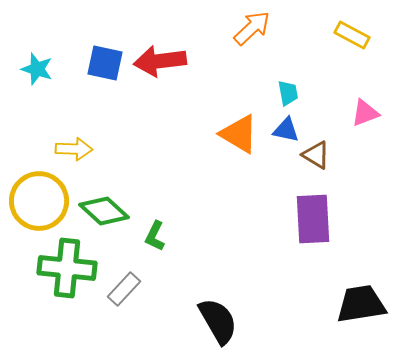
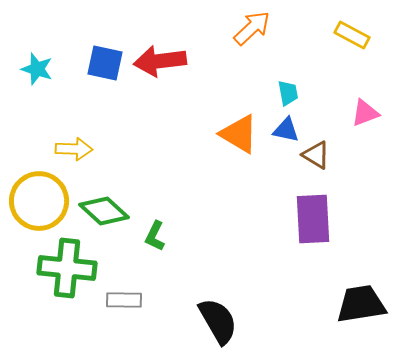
gray rectangle: moved 11 px down; rotated 48 degrees clockwise
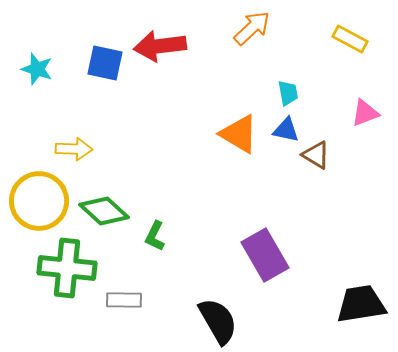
yellow rectangle: moved 2 px left, 4 px down
red arrow: moved 15 px up
purple rectangle: moved 48 px left, 36 px down; rotated 27 degrees counterclockwise
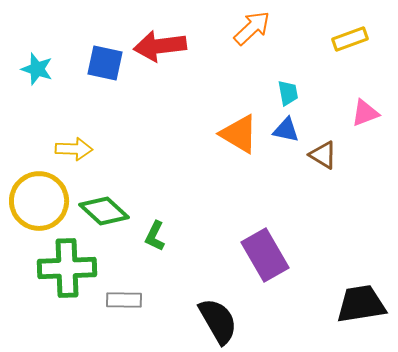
yellow rectangle: rotated 48 degrees counterclockwise
brown triangle: moved 7 px right
green cross: rotated 8 degrees counterclockwise
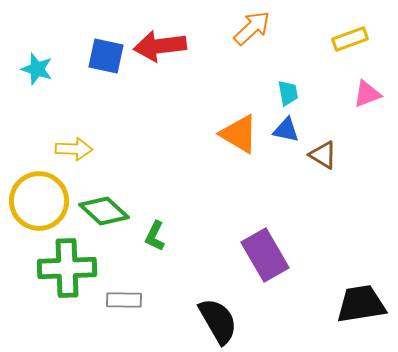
blue square: moved 1 px right, 7 px up
pink triangle: moved 2 px right, 19 px up
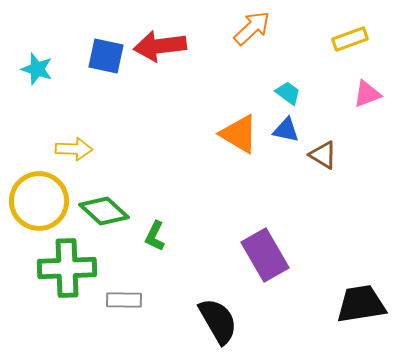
cyan trapezoid: rotated 44 degrees counterclockwise
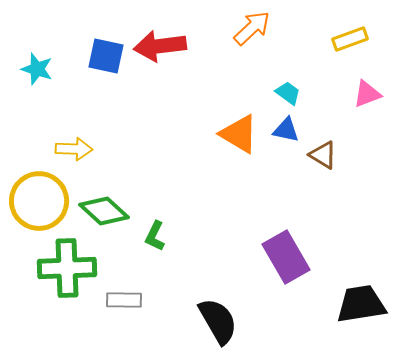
purple rectangle: moved 21 px right, 2 px down
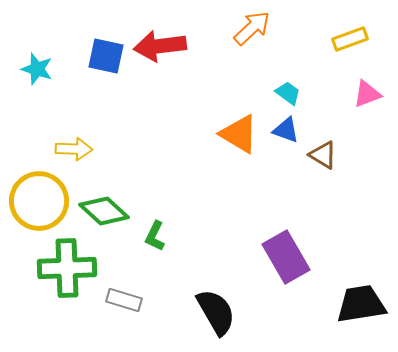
blue triangle: rotated 8 degrees clockwise
gray rectangle: rotated 16 degrees clockwise
black semicircle: moved 2 px left, 9 px up
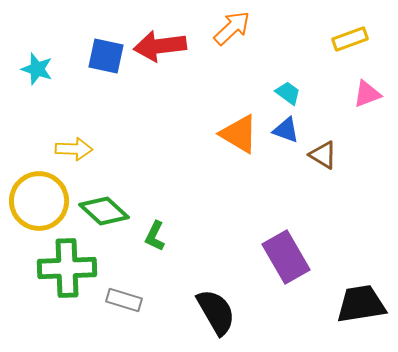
orange arrow: moved 20 px left
